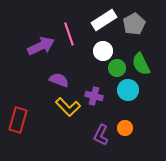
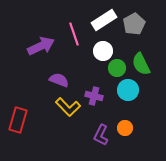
pink line: moved 5 px right
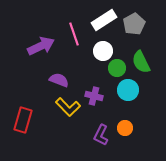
green semicircle: moved 2 px up
red rectangle: moved 5 px right
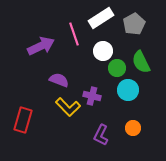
white rectangle: moved 3 px left, 2 px up
purple cross: moved 2 px left
orange circle: moved 8 px right
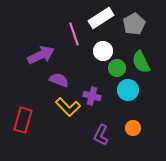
purple arrow: moved 9 px down
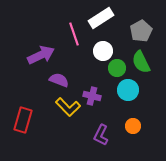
gray pentagon: moved 7 px right, 7 px down
orange circle: moved 2 px up
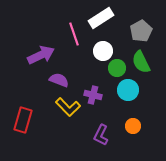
purple cross: moved 1 px right, 1 px up
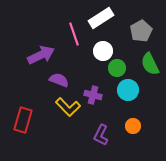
green semicircle: moved 9 px right, 2 px down
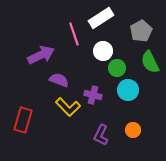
green semicircle: moved 2 px up
orange circle: moved 4 px down
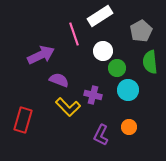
white rectangle: moved 1 px left, 2 px up
green semicircle: rotated 20 degrees clockwise
orange circle: moved 4 px left, 3 px up
